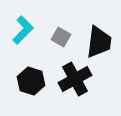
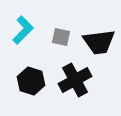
gray square: rotated 18 degrees counterclockwise
black trapezoid: rotated 76 degrees clockwise
black cross: moved 1 px down
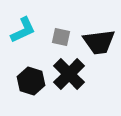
cyan L-shape: rotated 20 degrees clockwise
black cross: moved 6 px left, 6 px up; rotated 16 degrees counterclockwise
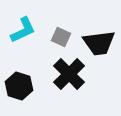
gray square: rotated 12 degrees clockwise
black trapezoid: moved 1 px down
black hexagon: moved 12 px left, 5 px down
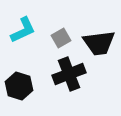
gray square: moved 1 px down; rotated 36 degrees clockwise
black cross: rotated 24 degrees clockwise
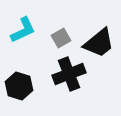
black trapezoid: rotated 32 degrees counterclockwise
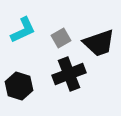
black trapezoid: rotated 20 degrees clockwise
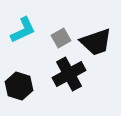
black trapezoid: moved 3 px left, 1 px up
black cross: rotated 8 degrees counterclockwise
